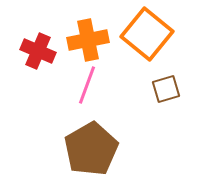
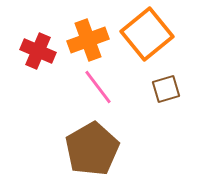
orange square: rotated 12 degrees clockwise
orange cross: rotated 9 degrees counterclockwise
pink line: moved 11 px right, 2 px down; rotated 57 degrees counterclockwise
brown pentagon: moved 1 px right
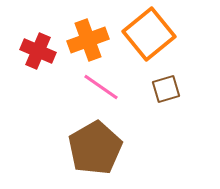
orange square: moved 2 px right
pink line: moved 3 px right; rotated 18 degrees counterclockwise
brown pentagon: moved 3 px right, 1 px up
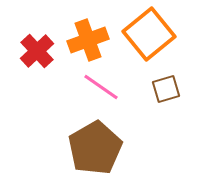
red cross: moved 1 px left; rotated 24 degrees clockwise
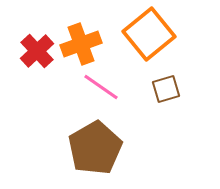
orange cross: moved 7 px left, 4 px down
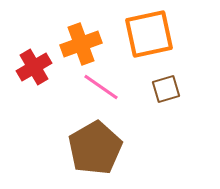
orange square: rotated 27 degrees clockwise
red cross: moved 3 px left, 16 px down; rotated 12 degrees clockwise
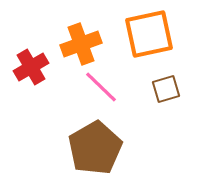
red cross: moved 3 px left
pink line: rotated 9 degrees clockwise
